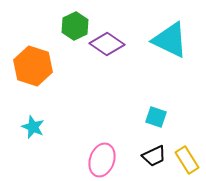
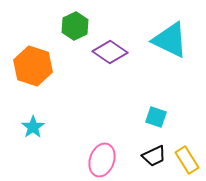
purple diamond: moved 3 px right, 8 px down
cyan star: rotated 15 degrees clockwise
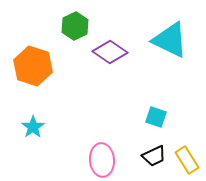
pink ellipse: rotated 24 degrees counterclockwise
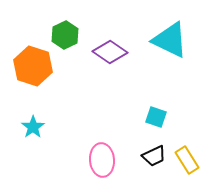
green hexagon: moved 10 px left, 9 px down
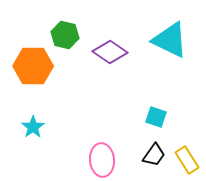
green hexagon: rotated 20 degrees counterclockwise
orange hexagon: rotated 18 degrees counterclockwise
black trapezoid: moved 1 px up; rotated 30 degrees counterclockwise
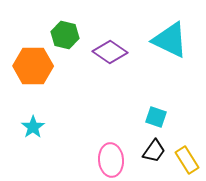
black trapezoid: moved 4 px up
pink ellipse: moved 9 px right
